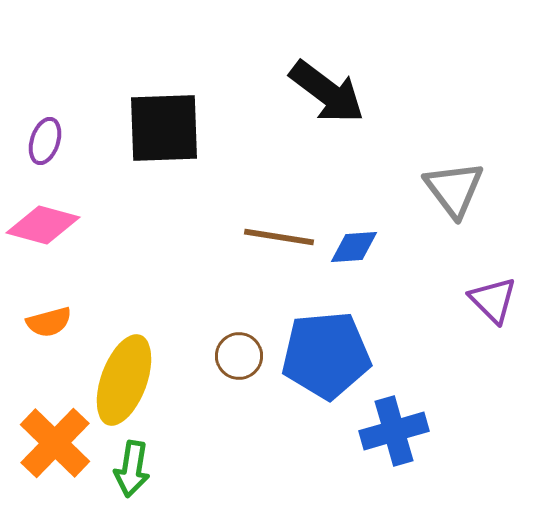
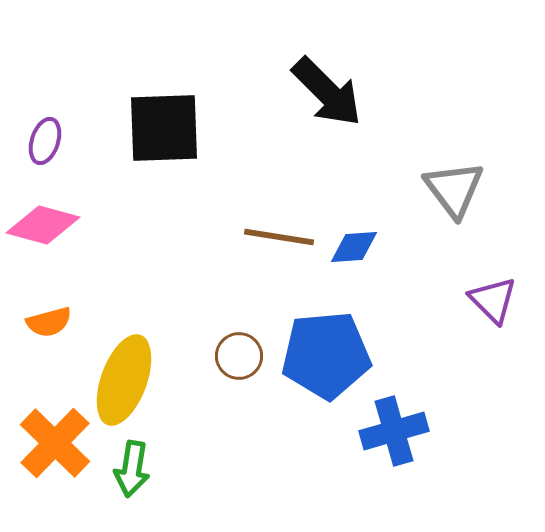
black arrow: rotated 8 degrees clockwise
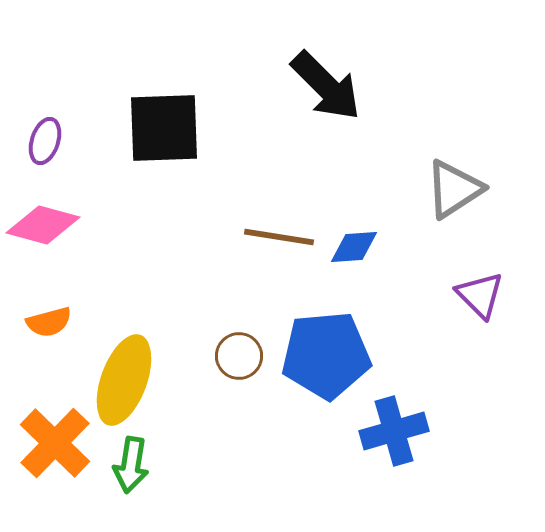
black arrow: moved 1 px left, 6 px up
gray triangle: rotated 34 degrees clockwise
purple triangle: moved 13 px left, 5 px up
green arrow: moved 1 px left, 4 px up
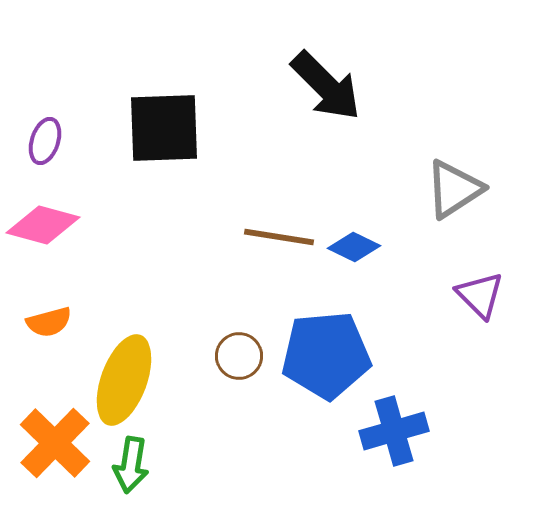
blue diamond: rotated 30 degrees clockwise
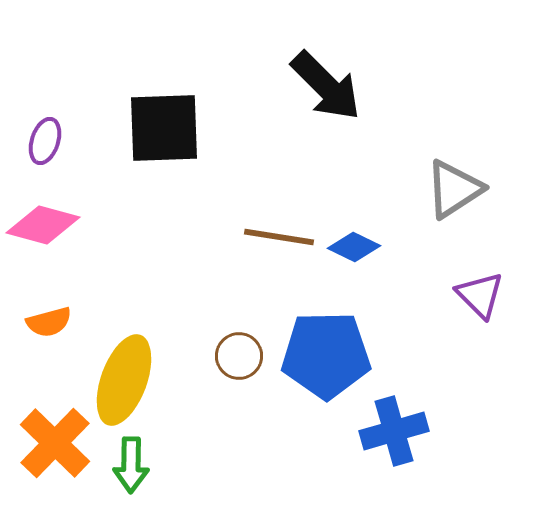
blue pentagon: rotated 4 degrees clockwise
green arrow: rotated 8 degrees counterclockwise
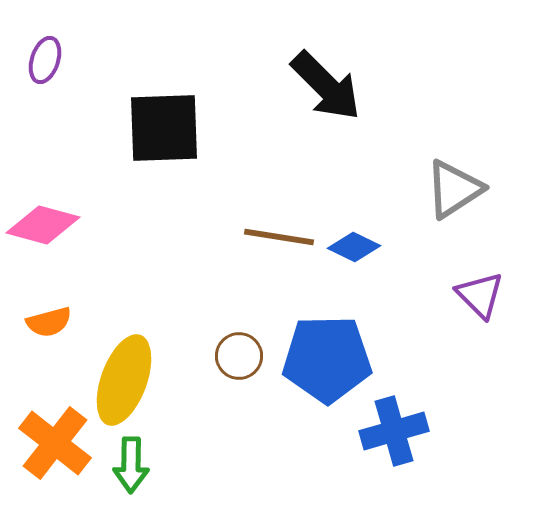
purple ellipse: moved 81 px up
blue pentagon: moved 1 px right, 4 px down
orange cross: rotated 6 degrees counterclockwise
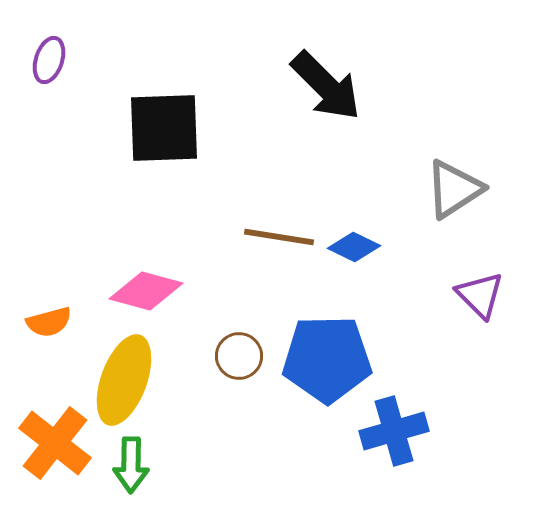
purple ellipse: moved 4 px right
pink diamond: moved 103 px right, 66 px down
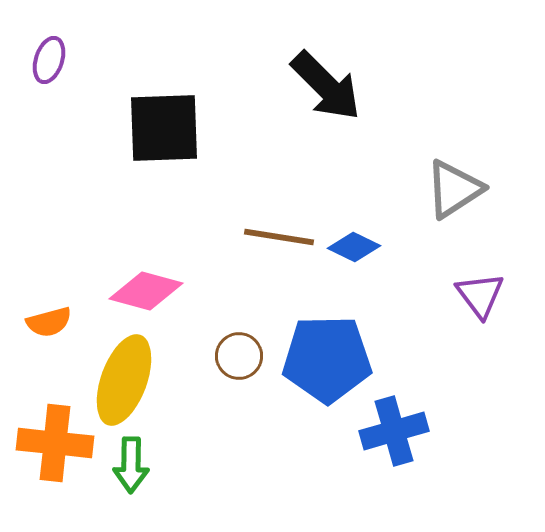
purple triangle: rotated 8 degrees clockwise
orange cross: rotated 32 degrees counterclockwise
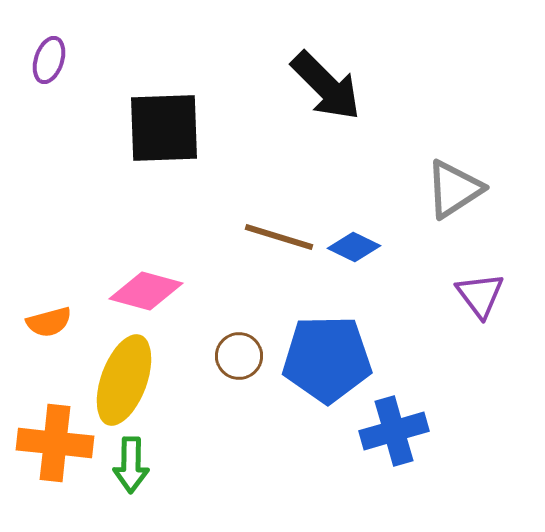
brown line: rotated 8 degrees clockwise
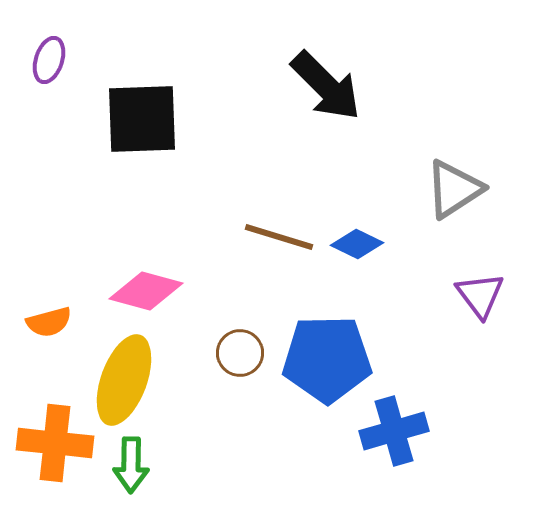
black square: moved 22 px left, 9 px up
blue diamond: moved 3 px right, 3 px up
brown circle: moved 1 px right, 3 px up
